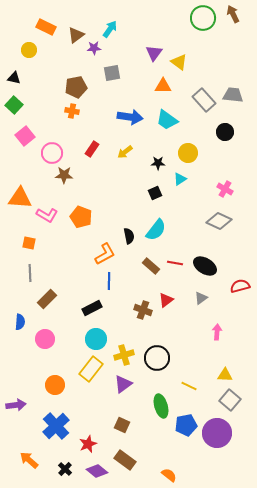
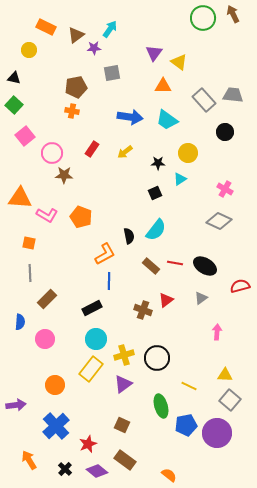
orange arrow at (29, 460): rotated 18 degrees clockwise
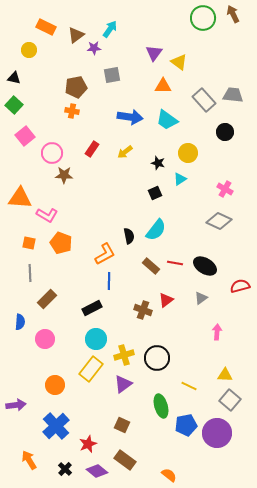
gray square at (112, 73): moved 2 px down
black star at (158, 163): rotated 16 degrees clockwise
orange pentagon at (81, 217): moved 20 px left, 26 px down
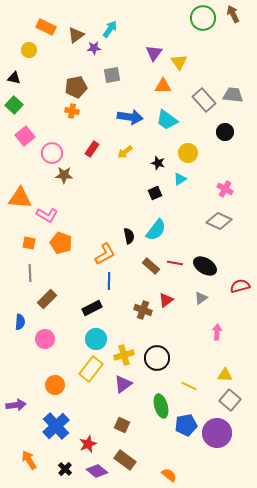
yellow triangle at (179, 62): rotated 18 degrees clockwise
